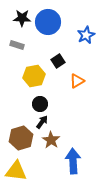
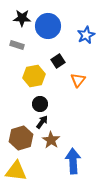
blue circle: moved 4 px down
orange triangle: moved 1 px right, 1 px up; rotated 21 degrees counterclockwise
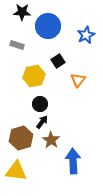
black star: moved 6 px up
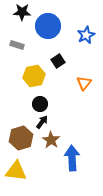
orange triangle: moved 6 px right, 3 px down
blue arrow: moved 1 px left, 3 px up
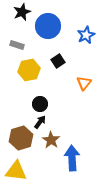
black star: rotated 24 degrees counterclockwise
yellow hexagon: moved 5 px left, 6 px up
black arrow: moved 2 px left
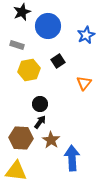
brown hexagon: rotated 20 degrees clockwise
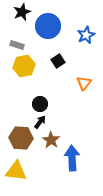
yellow hexagon: moved 5 px left, 4 px up
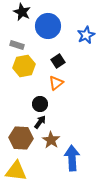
black star: rotated 24 degrees counterclockwise
orange triangle: moved 28 px left; rotated 14 degrees clockwise
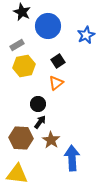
gray rectangle: rotated 48 degrees counterclockwise
black circle: moved 2 px left
yellow triangle: moved 1 px right, 3 px down
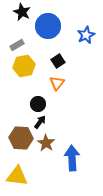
orange triangle: moved 1 px right; rotated 14 degrees counterclockwise
brown star: moved 5 px left, 3 px down
yellow triangle: moved 2 px down
